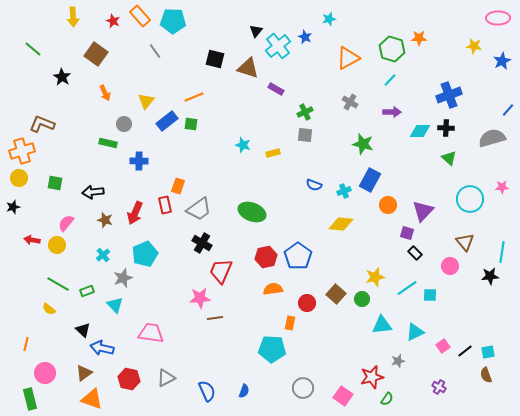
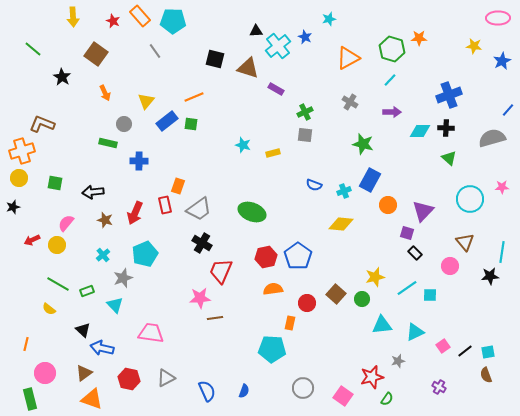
black triangle at (256, 31): rotated 48 degrees clockwise
red arrow at (32, 240): rotated 35 degrees counterclockwise
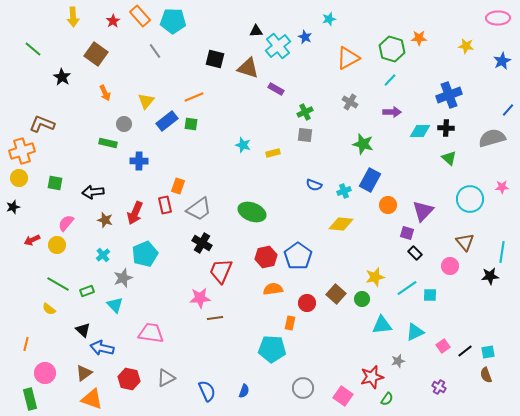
red star at (113, 21): rotated 16 degrees clockwise
yellow star at (474, 46): moved 8 px left
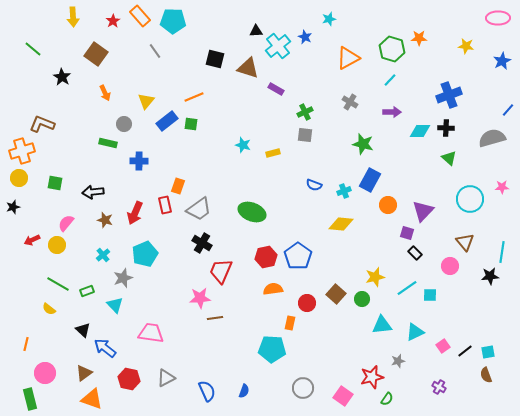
blue arrow at (102, 348): moved 3 px right; rotated 25 degrees clockwise
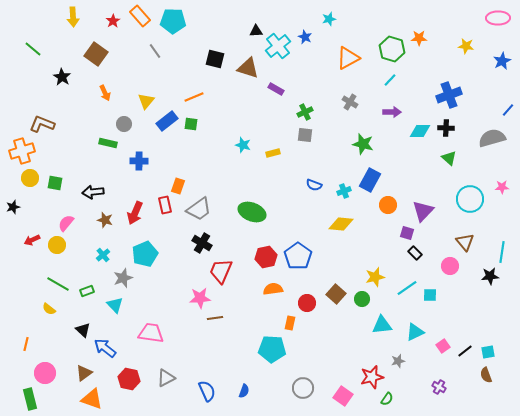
yellow circle at (19, 178): moved 11 px right
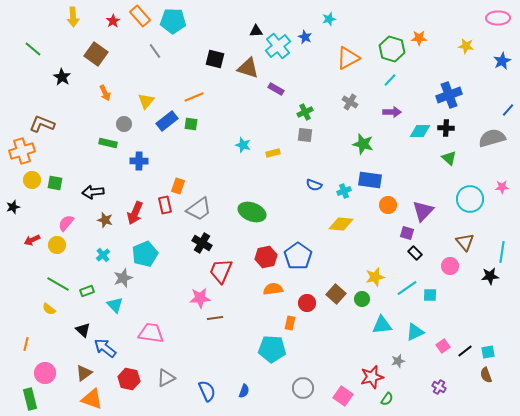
yellow circle at (30, 178): moved 2 px right, 2 px down
blue rectangle at (370, 180): rotated 70 degrees clockwise
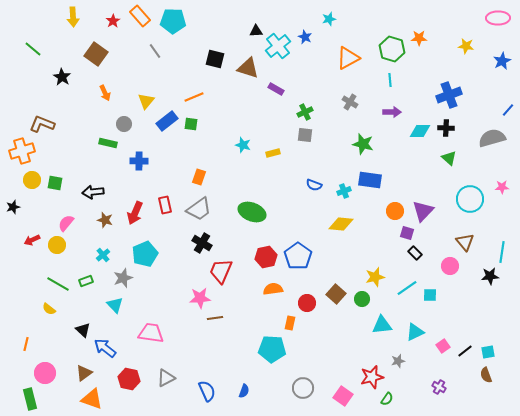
cyan line at (390, 80): rotated 48 degrees counterclockwise
orange rectangle at (178, 186): moved 21 px right, 9 px up
orange circle at (388, 205): moved 7 px right, 6 px down
green rectangle at (87, 291): moved 1 px left, 10 px up
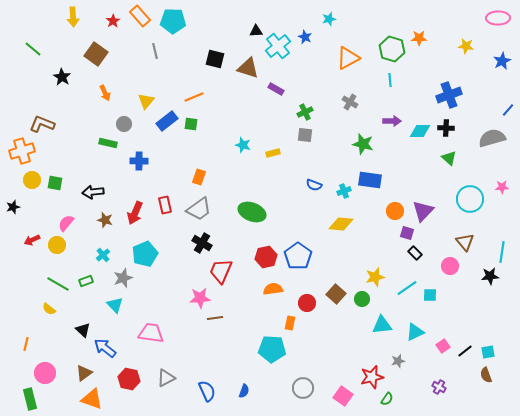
gray line at (155, 51): rotated 21 degrees clockwise
purple arrow at (392, 112): moved 9 px down
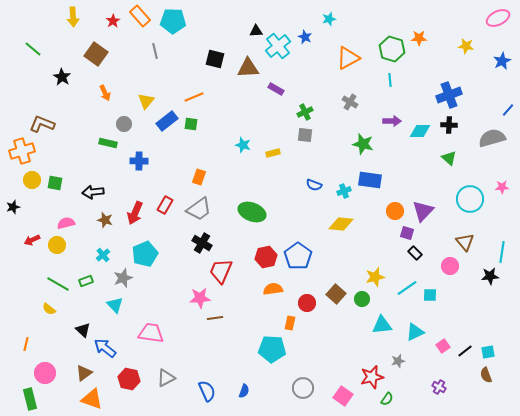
pink ellipse at (498, 18): rotated 25 degrees counterclockwise
brown triangle at (248, 68): rotated 20 degrees counterclockwise
black cross at (446, 128): moved 3 px right, 3 px up
red rectangle at (165, 205): rotated 42 degrees clockwise
pink semicircle at (66, 223): rotated 36 degrees clockwise
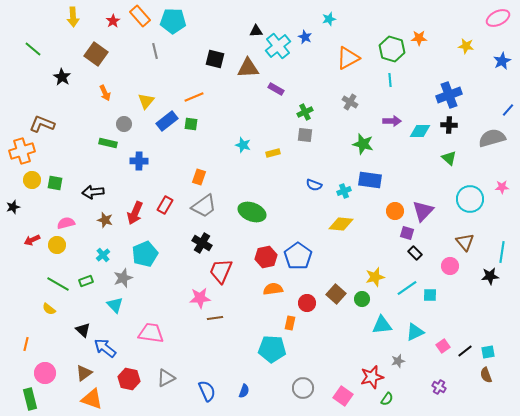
gray trapezoid at (199, 209): moved 5 px right, 3 px up
